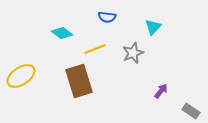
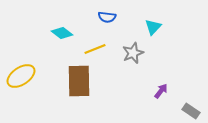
brown rectangle: rotated 16 degrees clockwise
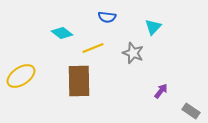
yellow line: moved 2 px left, 1 px up
gray star: rotated 30 degrees counterclockwise
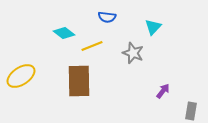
cyan diamond: moved 2 px right
yellow line: moved 1 px left, 2 px up
purple arrow: moved 2 px right
gray rectangle: rotated 66 degrees clockwise
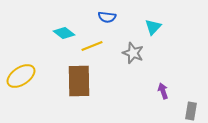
purple arrow: rotated 56 degrees counterclockwise
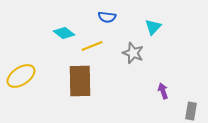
brown rectangle: moved 1 px right
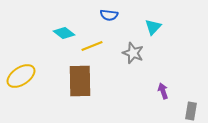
blue semicircle: moved 2 px right, 2 px up
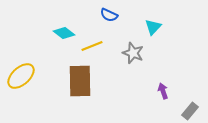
blue semicircle: rotated 18 degrees clockwise
yellow ellipse: rotated 8 degrees counterclockwise
gray rectangle: moved 1 px left; rotated 30 degrees clockwise
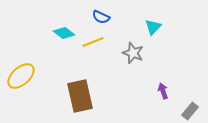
blue semicircle: moved 8 px left, 2 px down
yellow line: moved 1 px right, 4 px up
brown rectangle: moved 15 px down; rotated 12 degrees counterclockwise
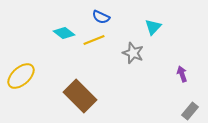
yellow line: moved 1 px right, 2 px up
purple arrow: moved 19 px right, 17 px up
brown rectangle: rotated 32 degrees counterclockwise
